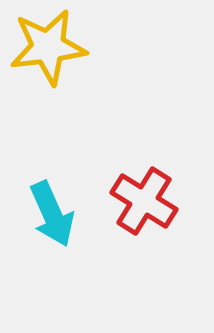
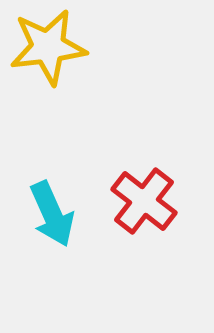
red cross: rotated 6 degrees clockwise
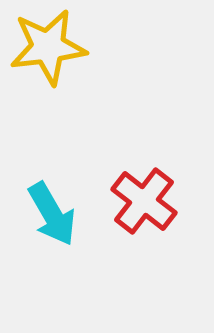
cyan arrow: rotated 6 degrees counterclockwise
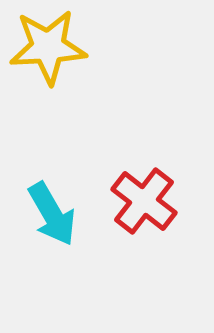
yellow star: rotated 4 degrees clockwise
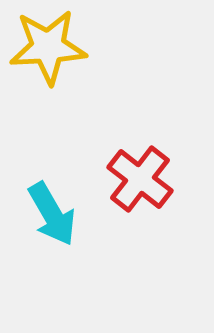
red cross: moved 4 px left, 22 px up
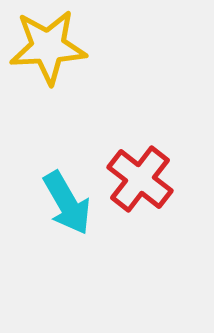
cyan arrow: moved 15 px right, 11 px up
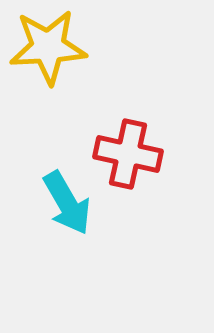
red cross: moved 12 px left, 25 px up; rotated 26 degrees counterclockwise
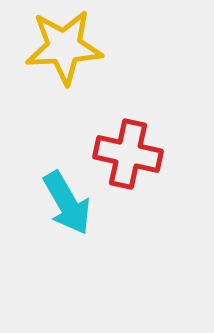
yellow star: moved 16 px right
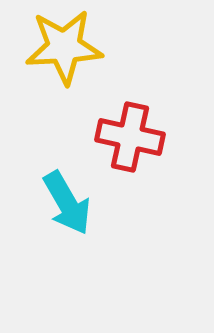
red cross: moved 2 px right, 17 px up
